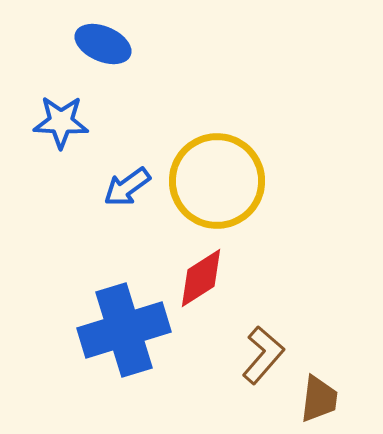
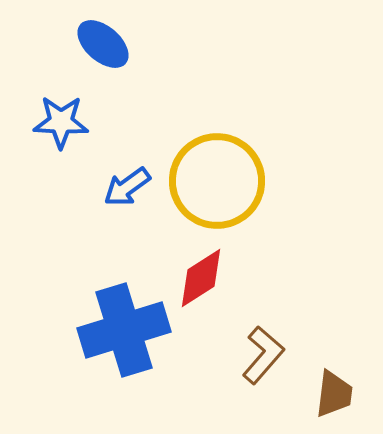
blue ellipse: rotated 18 degrees clockwise
brown trapezoid: moved 15 px right, 5 px up
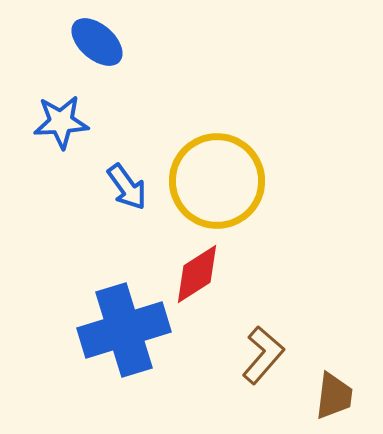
blue ellipse: moved 6 px left, 2 px up
blue star: rotated 6 degrees counterclockwise
blue arrow: rotated 90 degrees counterclockwise
red diamond: moved 4 px left, 4 px up
brown trapezoid: moved 2 px down
